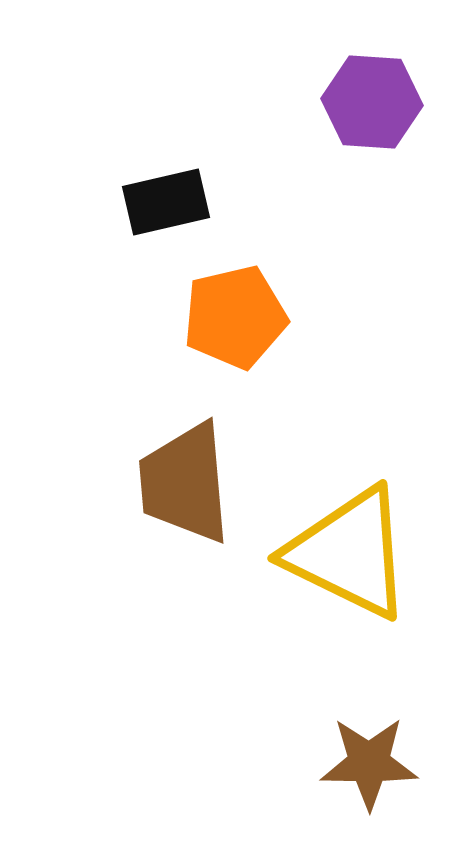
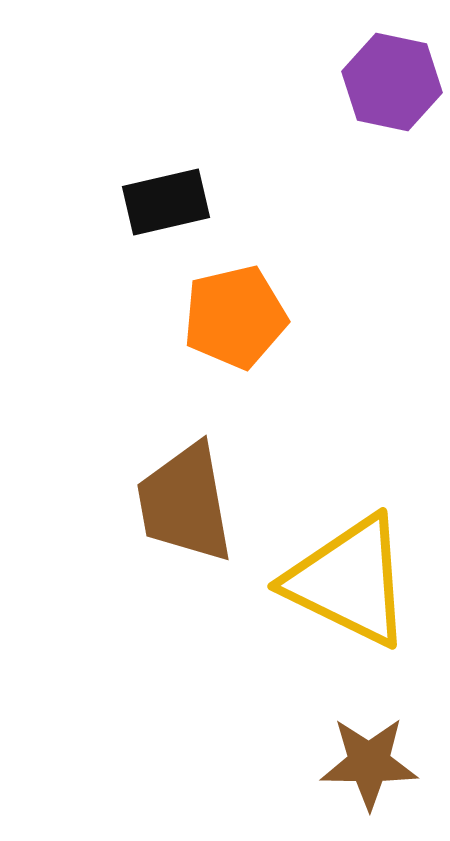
purple hexagon: moved 20 px right, 20 px up; rotated 8 degrees clockwise
brown trapezoid: moved 20 px down; rotated 5 degrees counterclockwise
yellow triangle: moved 28 px down
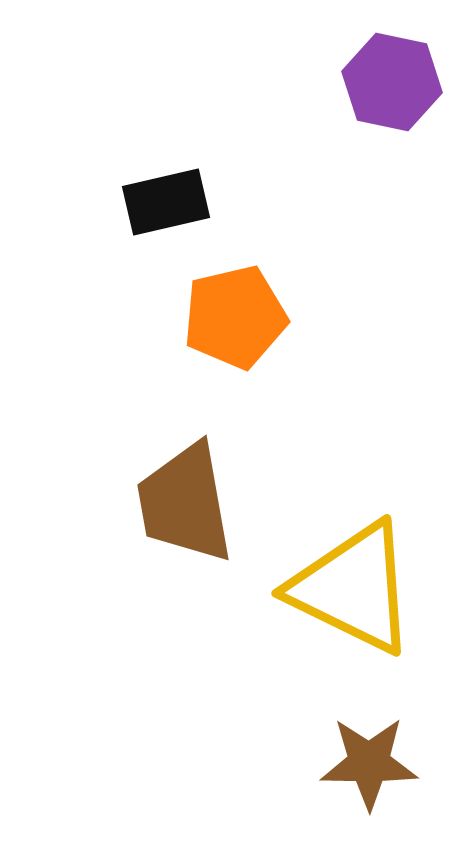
yellow triangle: moved 4 px right, 7 px down
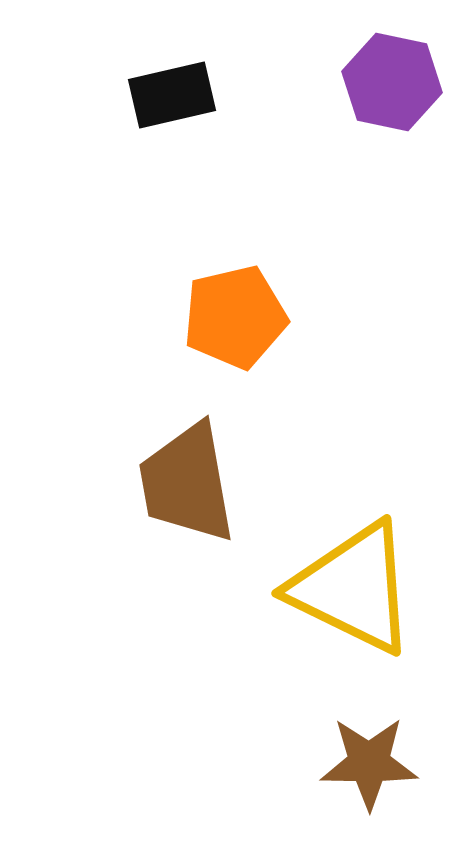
black rectangle: moved 6 px right, 107 px up
brown trapezoid: moved 2 px right, 20 px up
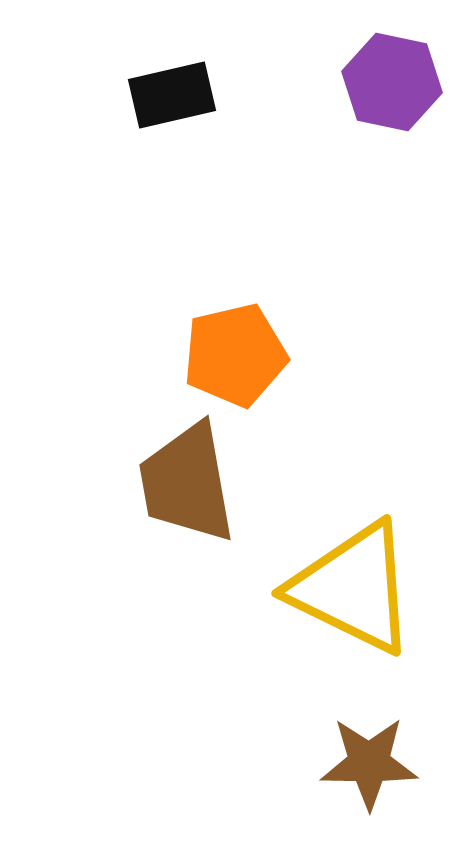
orange pentagon: moved 38 px down
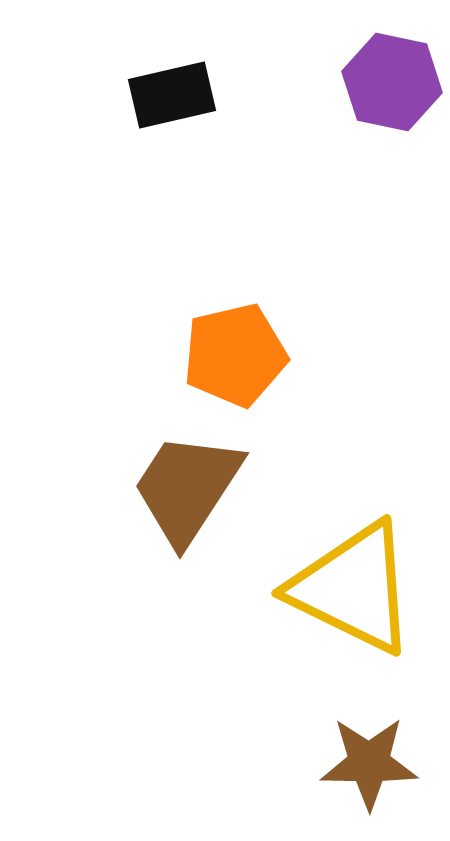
brown trapezoid: moved 5 px down; rotated 43 degrees clockwise
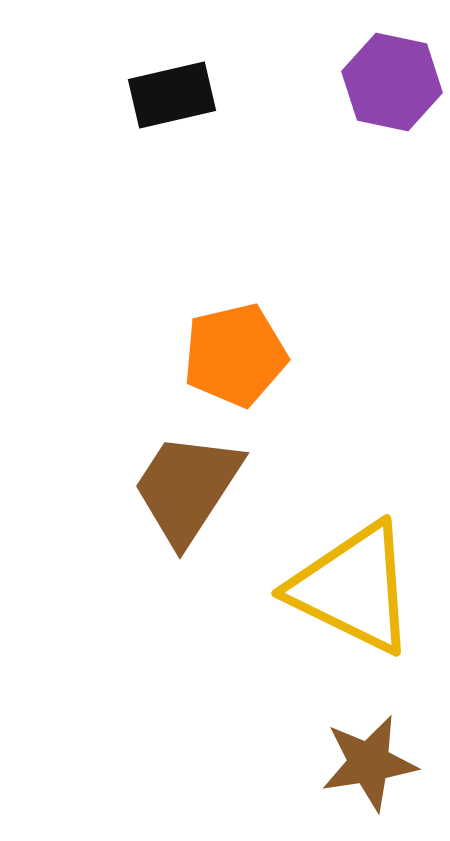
brown star: rotated 10 degrees counterclockwise
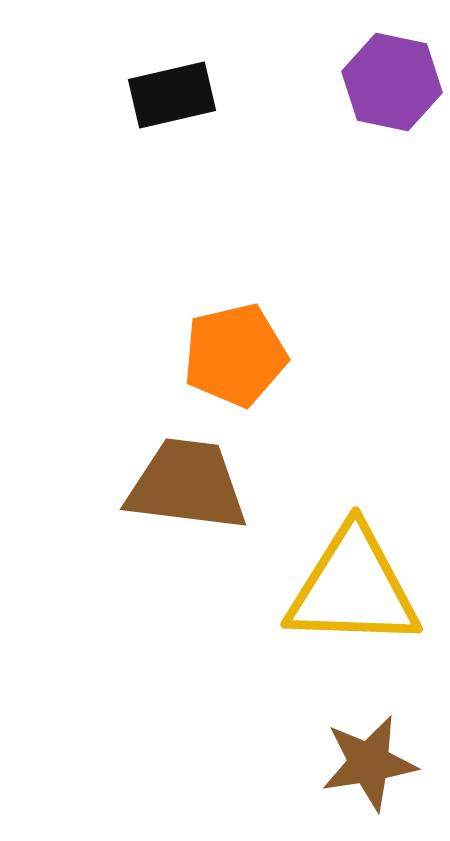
brown trapezoid: moved 3 px up; rotated 64 degrees clockwise
yellow triangle: rotated 24 degrees counterclockwise
